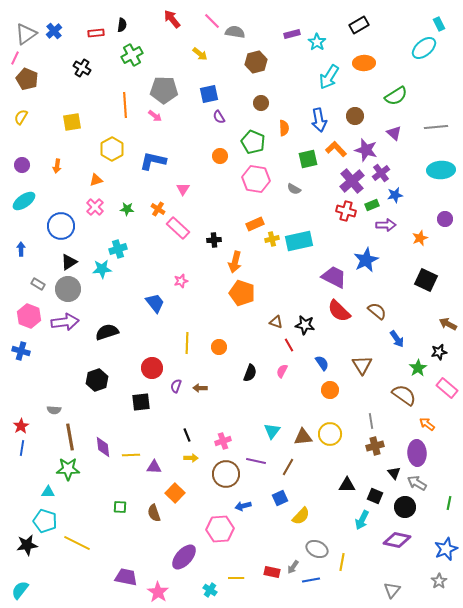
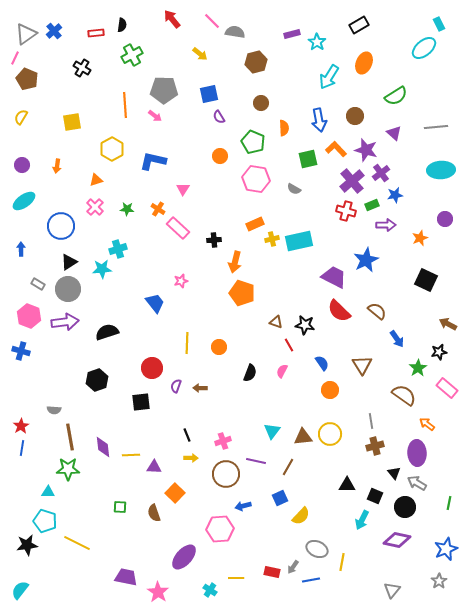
orange ellipse at (364, 63): rotated 65 degrees counterclockwise
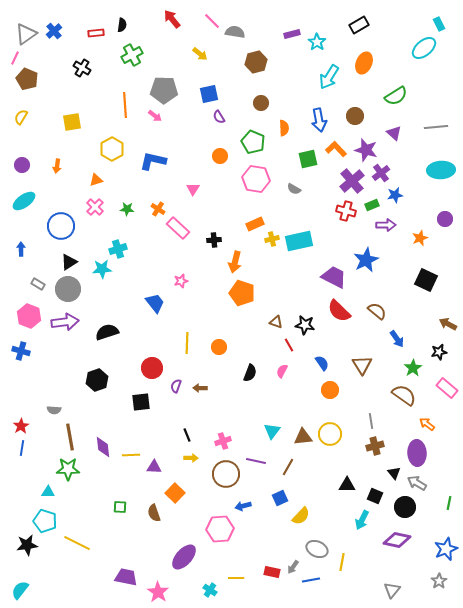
pink triangle at (183, 189): moved 10 px right
green star at (418, 368): moved 5 px left
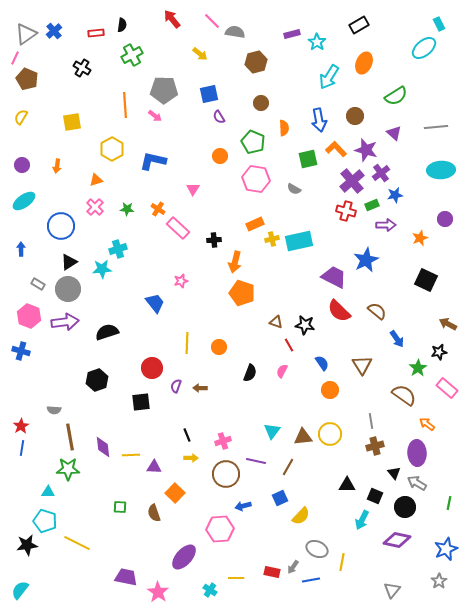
green star at (413, 368): moved 5 px right
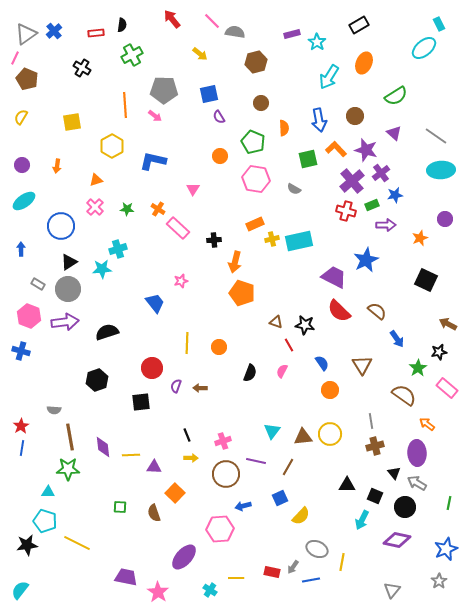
gray line at (436, 127): moved 9 px down; rotated 40 degrees clockwise
yellow hexagon at (112, 149): moved 3 px up
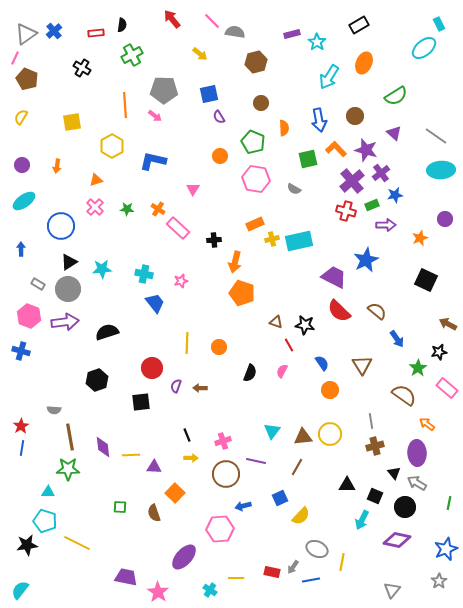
cyan cross at (118, 249): moved 26 px right, 25 px down; rotated 30 degrees clockwise
brown line at (288, 467): moved 9 px right
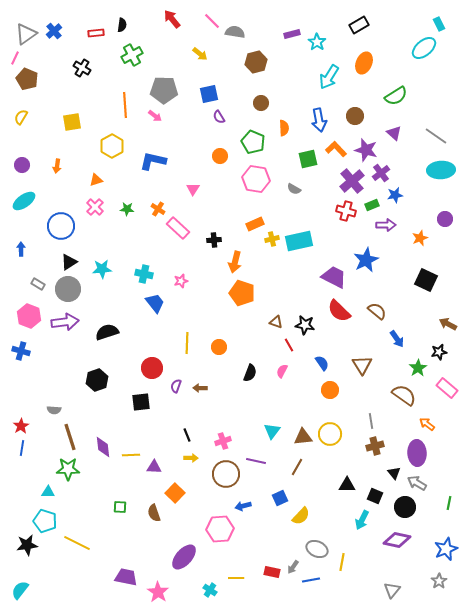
brown line at (70, 437): rotated 8 degrees counterclockwise
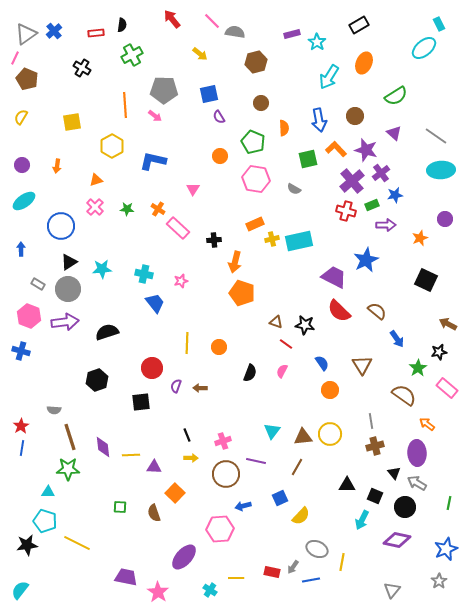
red line at (289, 345): moved 3 px left, 1 px up; rotated 24 degrees counterclockwise
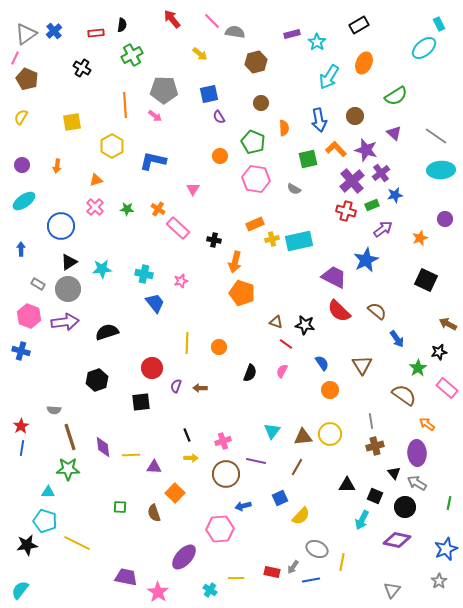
purple arrow at (386, 225): moved 3 px left, 4 px down; rotated 36 degrees counterclockwise
black cross at (214, 240): rotated 16 degrees clockwise
